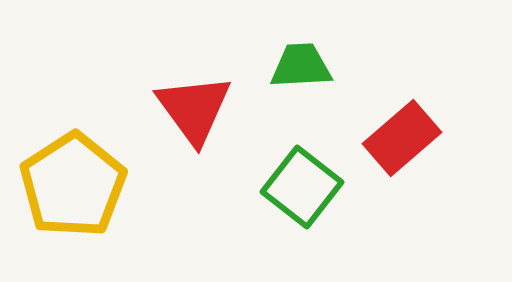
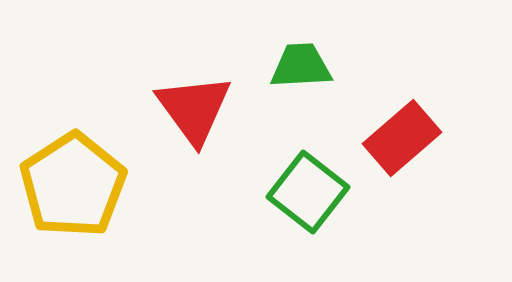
green square: moved 6 px right, 5 px down
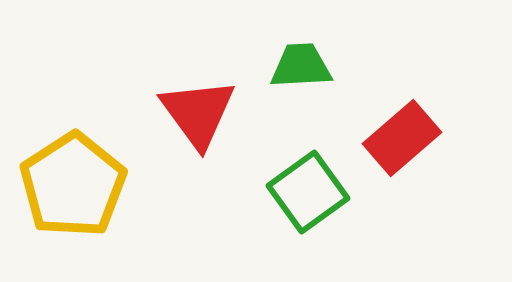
red triangle: moved 4 px right, 4 px down
green square: rotated 16 degrees clockwise
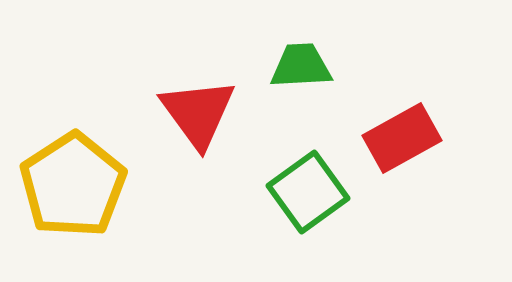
red rectangle: rotated 12 degrees clockwise
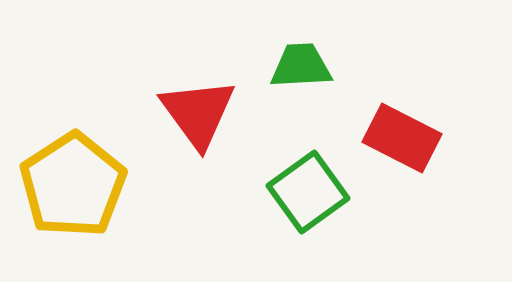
red rectangle: rotated 56 degrees clockwise
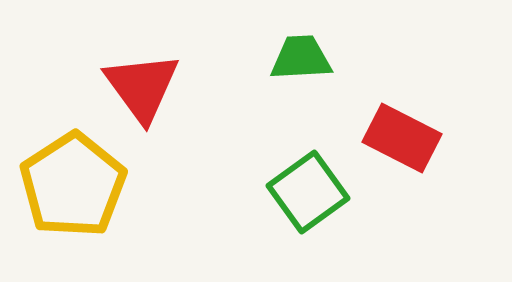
green trapezoid: moved 8 px up
red triangle: moved 56 px left, 26 px up
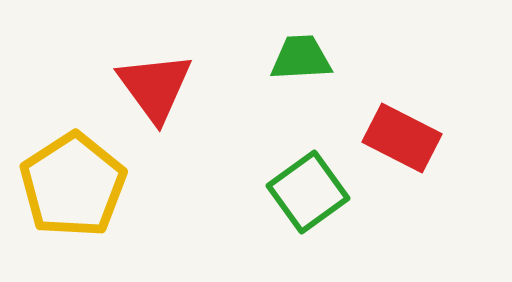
red triangle: moved 13 px right
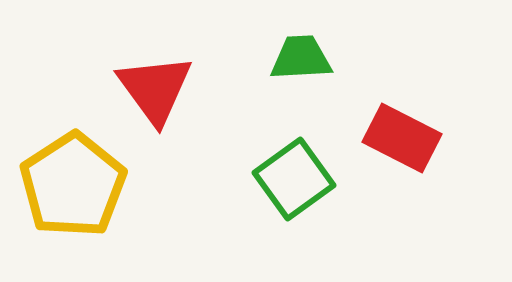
red triangle: moved 2 px down
green square: moved 14 px left, 13 px up
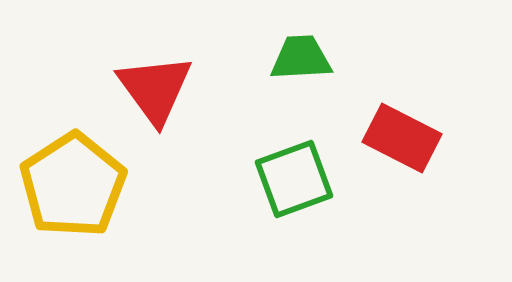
green square: rotated 16 degrees clockwise
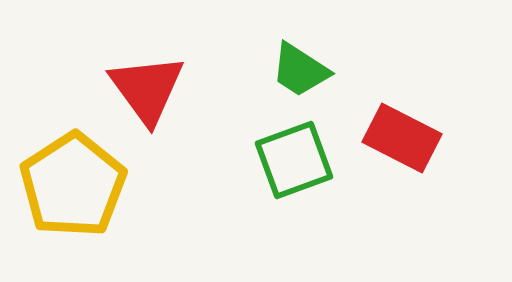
green trapezoid: moved 1 px left, 12 px down; rotated 144 degrees counterclockwise
red triangle: moved 8 px left
green square: moved 19 px up
